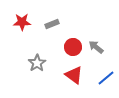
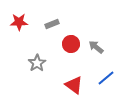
red star: moved 3 px left
red circle: moved 2 px left, 3 px up
red triangle: moved 10 px down
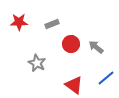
gray star: rotated 12 degrees counterclockwise
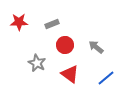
red circle: moved 6 px left, 1 px down
red triangle: moved 4 px left, 11 px up
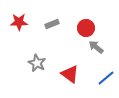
red circle: moved 21 px right, 17 px up
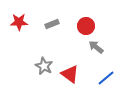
red circle: moved 2 px up
gray star: moved 7 px right, 3 px down
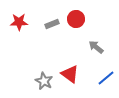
red circle: moved 10 px left, 7 px up
gray star: moved 15 px down
